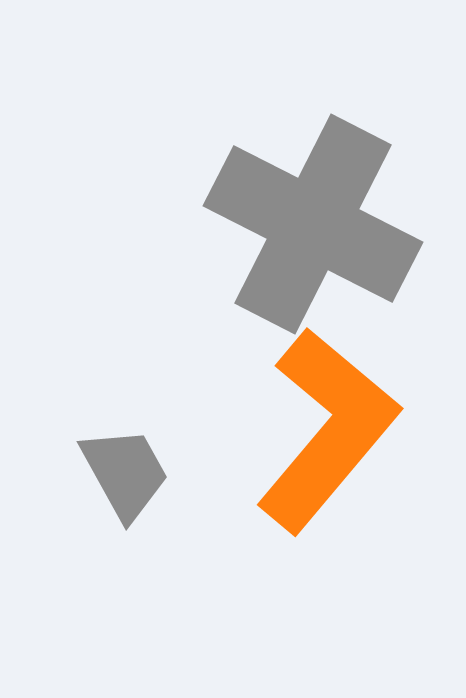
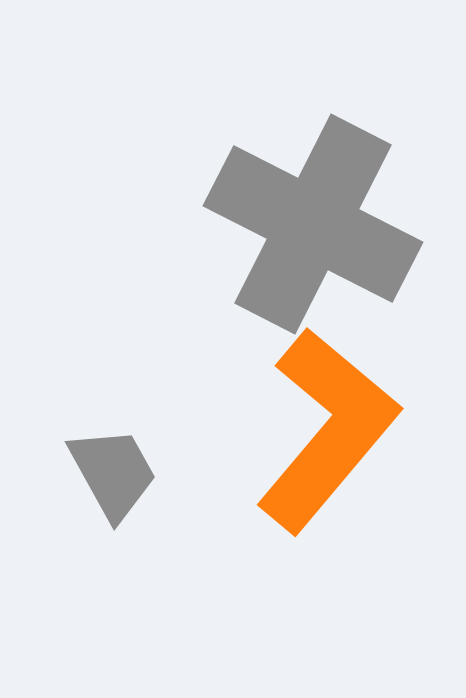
gray trapezoid: moved 12 px left
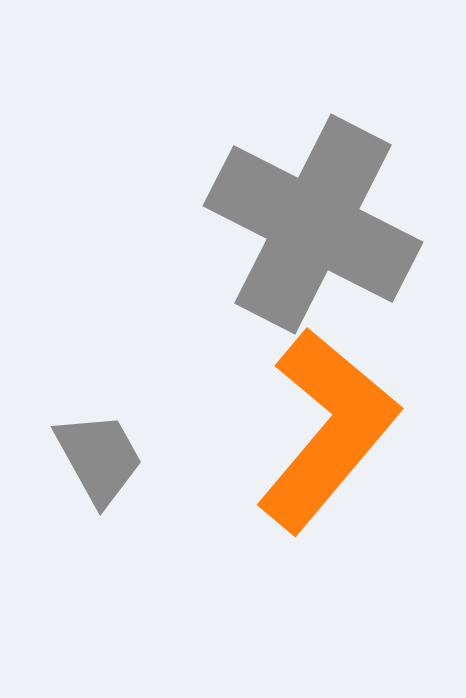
gray trapezoid: moved 14 px left, 15 px up
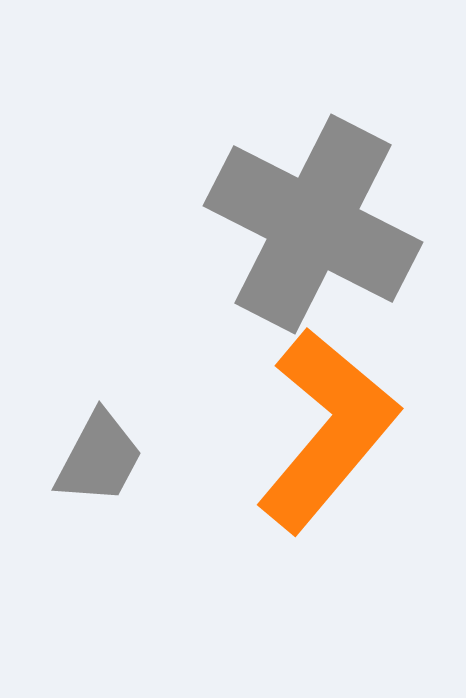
gray trapezoid: rotated 57 degrees clockwise
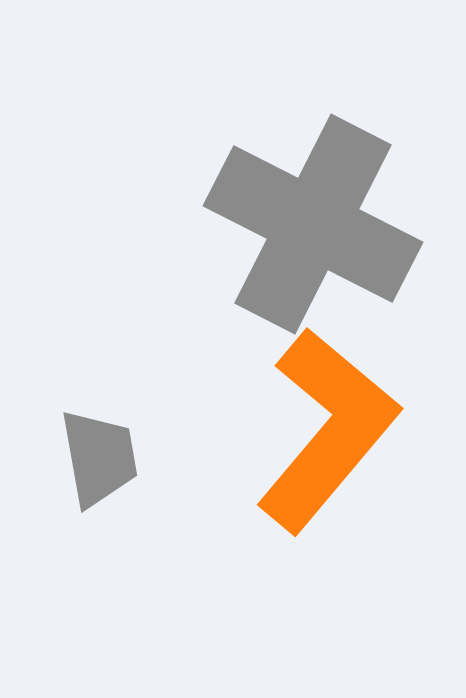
gray trapezoid: rotated 38 degrees counterclockwise
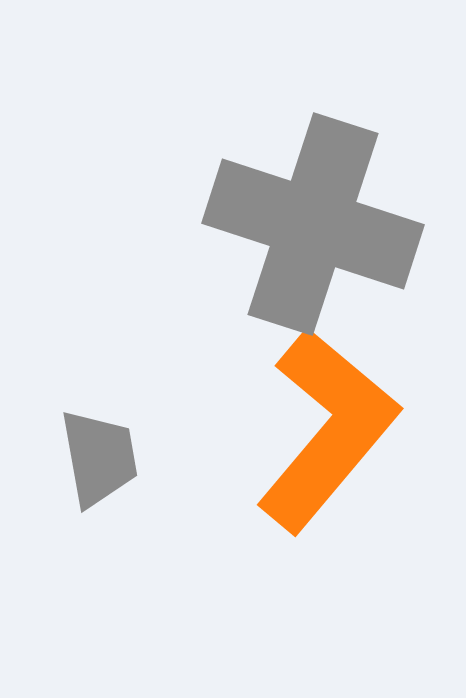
gray cross: rotated 9 degrees counterclockwise
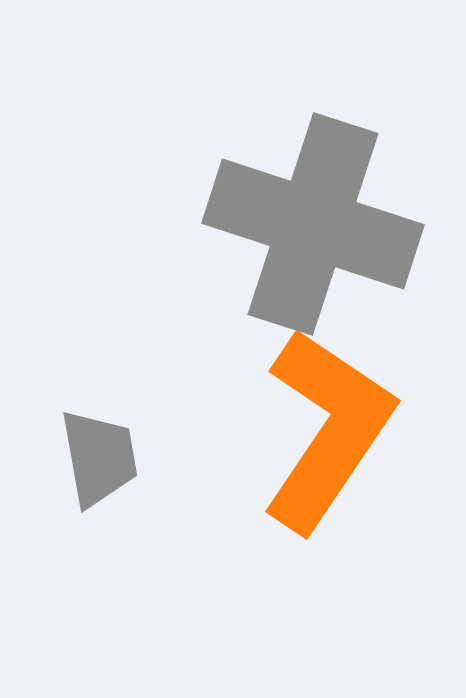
orange L-shape: rotated 6 degrees counterclockwise
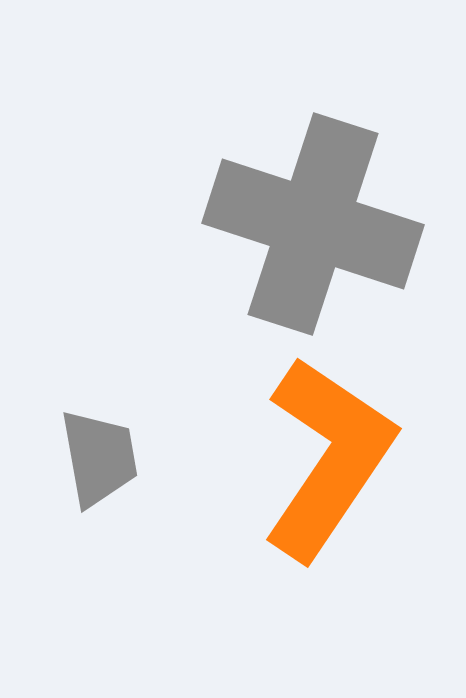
orange L-shape: moved 1 px right, 28 px down
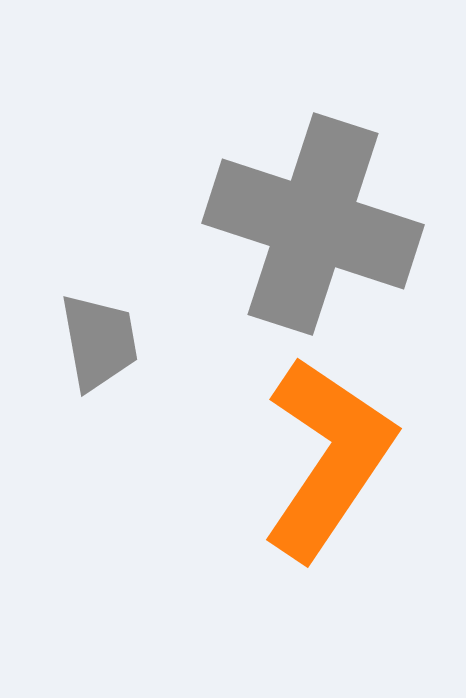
gray trapezoid: moved 116 px up
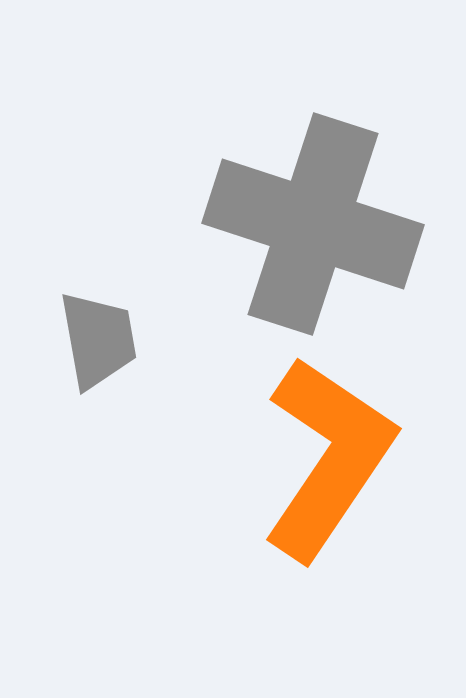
gray trapezoid: moved 1 px left, 2 px up
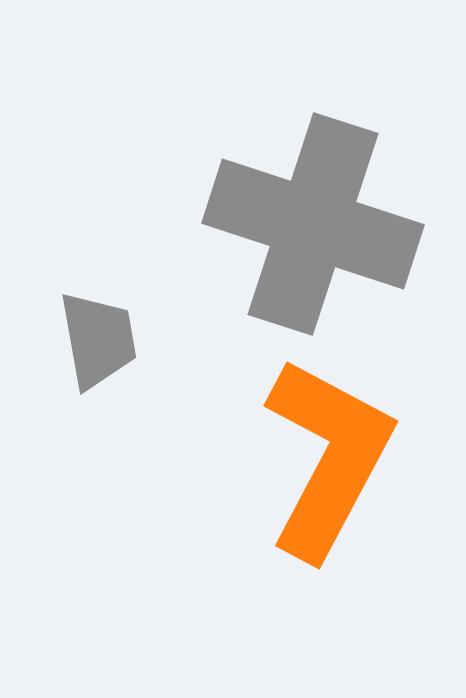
orange L-shape: rotated 6 degrees counterclockwise
